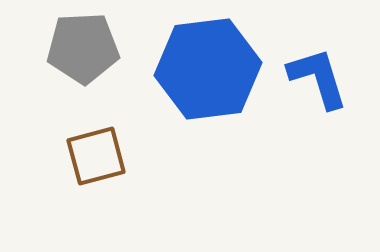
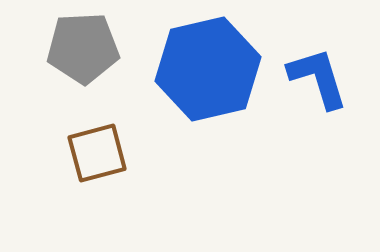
blue hexagon: rotated 6 degrees counterclockwise
brown square: moved 1 px right, 3 px up
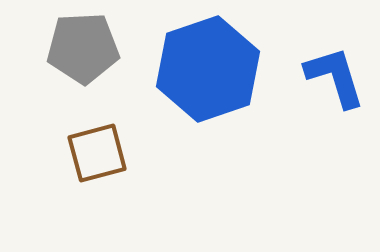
blue hexagon: rotated 6 degrees counterclockwise
blue L-shape: moved 17 px right, 1 px up
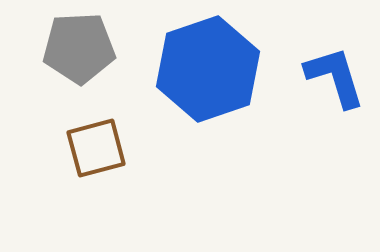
gray pentagon: moved 4 px left
brown square: moved 1 px left, 5 px up
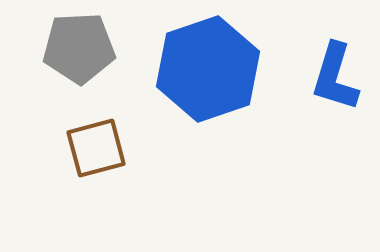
blue L-shape: rotated 146 degrees counterclockwise
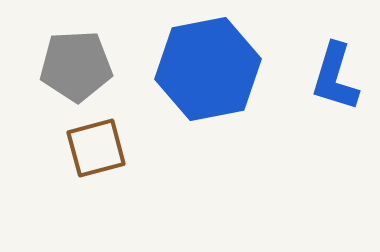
gray pentagon: moved 3 px left, 18 px down
blue hexagon: rotated 8 degrees clockwise
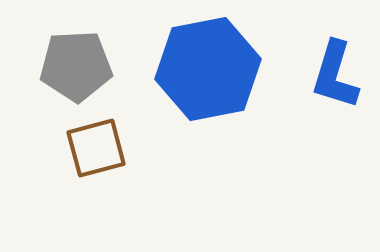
blue L-shape: moved 2 px up
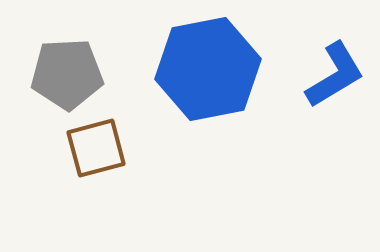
gray pentagon: moved 9 px left, 8 px down
blue L-shape: rotated 138 degrees counterclockwise
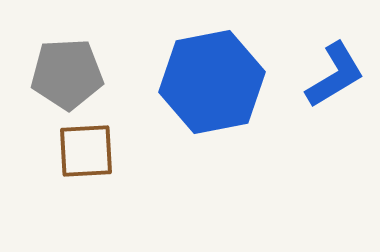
blue hexagon: moved 4 px right, 13 px down
brown square: moved 10 px left, 3 px down; rotated 12 degrees clockwise
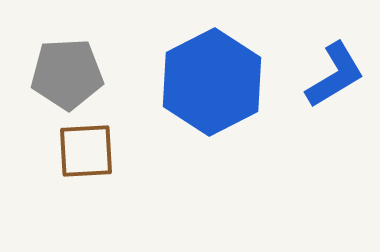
blue hexagon: rotated 16 degrees counterclockwise
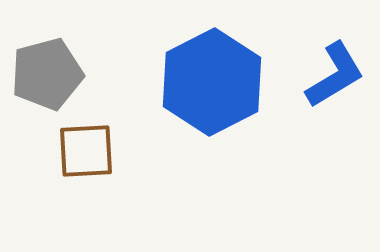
gray pentagon: moved 20 px left; rotated 12 degrees counterclockwise
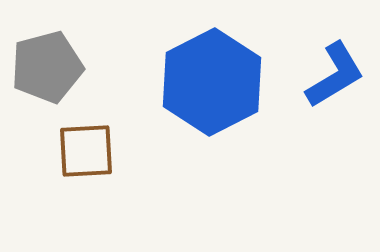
gray pentagon: moved 7 px up
